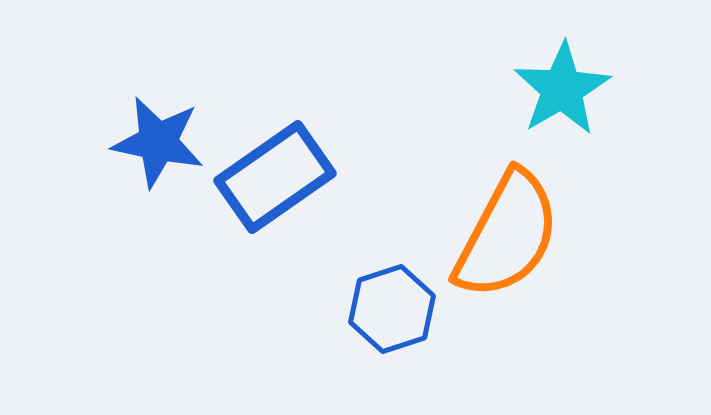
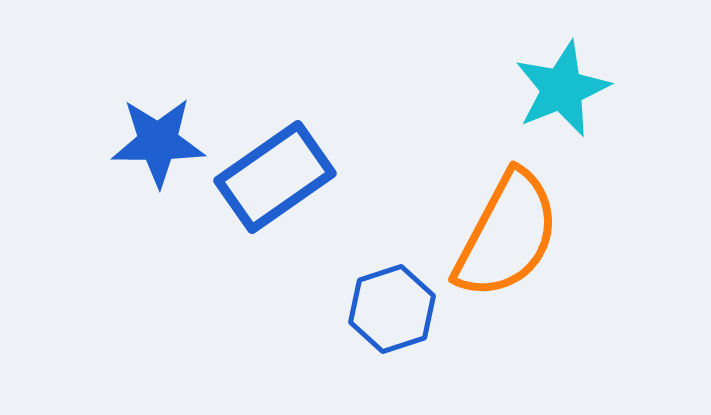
cyan star: rotated 8 degrees clockwise
blue star: rotated 12 degrees counterclockwise
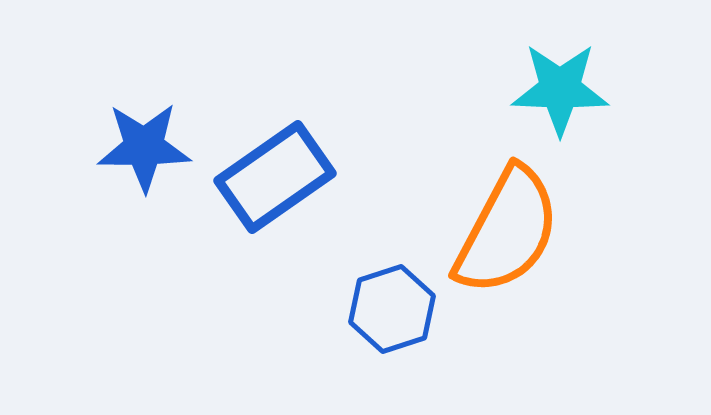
cyan star: moved 2 px left; rotated 24 degrees clockwise
blue star: moved 14 px left, 5 px down
orange semicircle: moved 4 px up
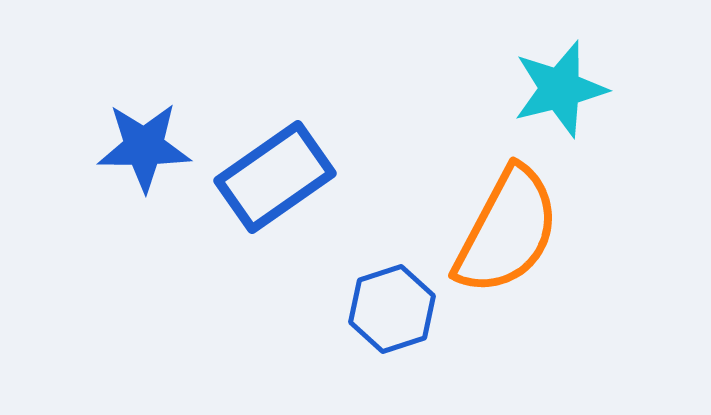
cyan star: rotated 16 degrees counterclockwise
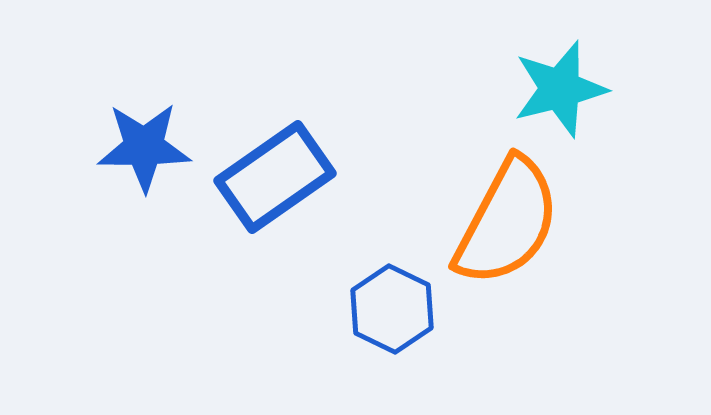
orange semicircle: moved 9 px up
blue hexagon: rotated 16 degrees counterclockwise
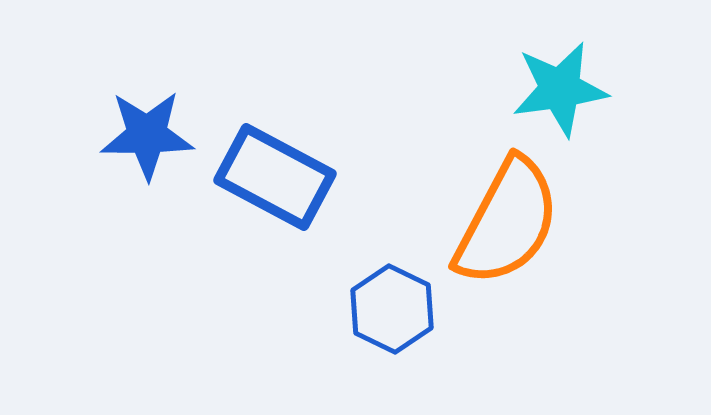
cyan star: rotated 6 degrees clockwise
blue star: moved 3 px right, 12 px up
blue rectangle: rotated 63 degrees clockwise
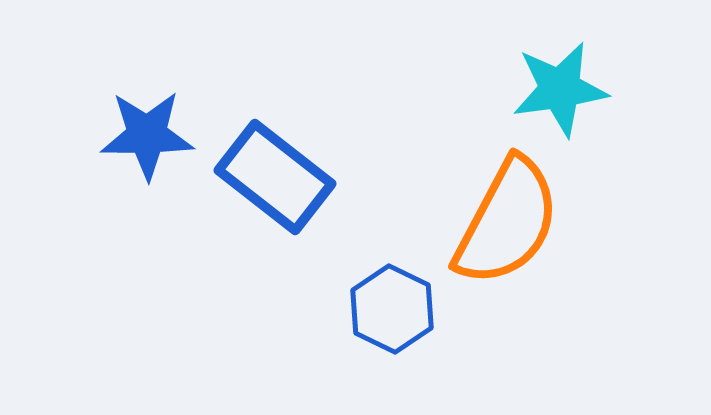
blue rectangle: rotated 10 degrees clockwise
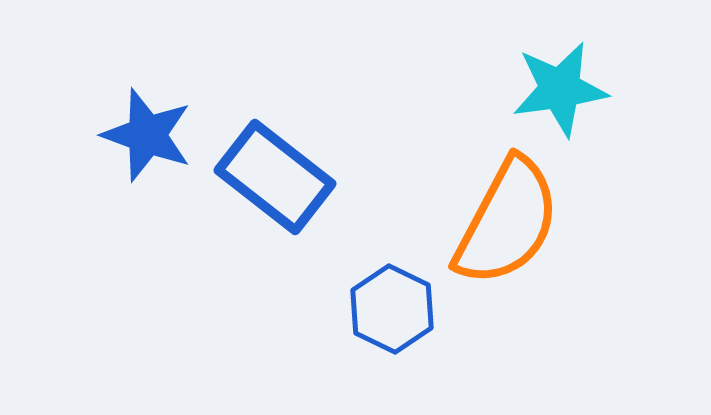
blue star: rotated 20 degrees clockwise
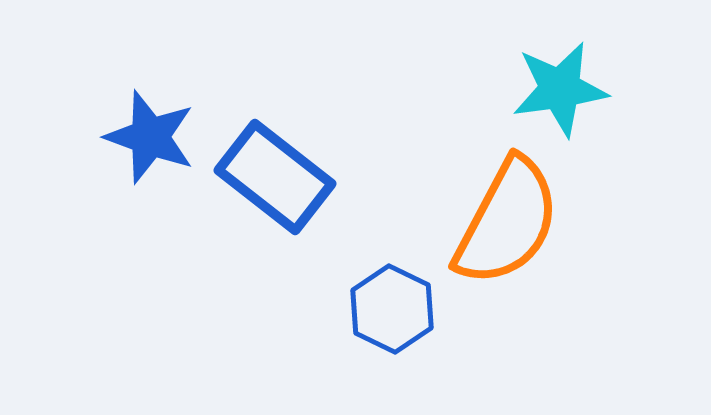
blue star: moved 3 px right, 2 px down
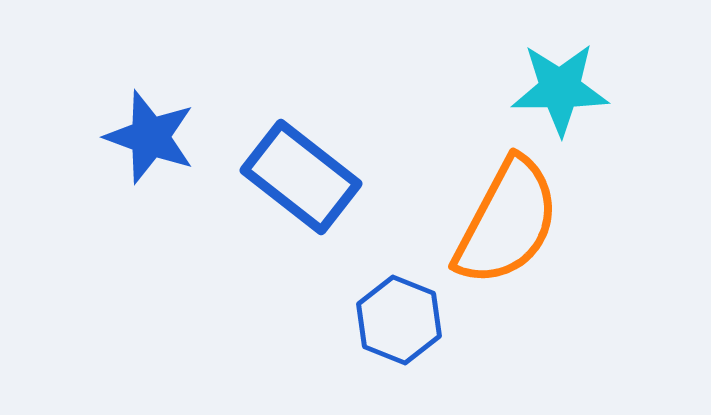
cyan star: rotated 8 degrees clockwise
blue rectangle: moved 26 px right
blue hexagon: moved 7 px right, 11 px down; rotated 4 degrees counterclockwise
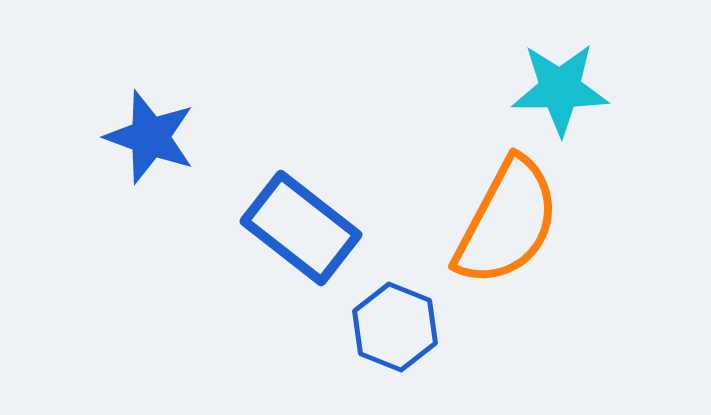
blue rectangle: moved 51 px down
blue hexagon: moved 4 px left, 7 px down
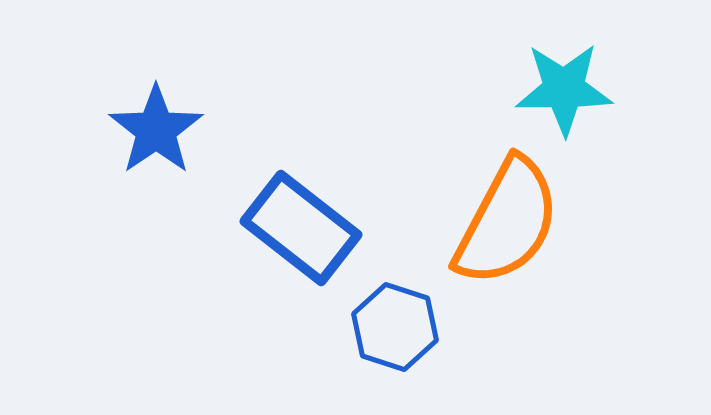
cyan star: moved 4 px right
blue star: moved 6 px right, 7 px up; rotated 18 degrees clockwise
blue hexagon: rotated 4 degrees counterclockwise
